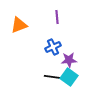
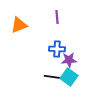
blue cross: moved 4 px right, 2 px down; rotated 28 degrees clockwise
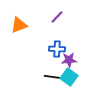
purple line: rotated 48 degrees clockwise
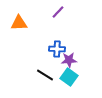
purple line: moved 1 px right, 5 px up
orange triangle: moved 2 px up; rotated 18 degrees clockwise
black line: moved 8 px left, 2 px up; rotated 24 degrees clockwise
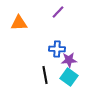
black line: rotated 48 degrees clockwise
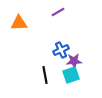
purple line: rotated 16 degrees clockwise
blue cross: moved 4 px right, 1 px down; rotated 28 degrees counterclockwise
purple star: moved 5 px right, 1 px down
cyan square: moved 2 px right, 2 px up; rotated 36 degrees clockwise
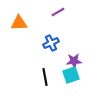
blue cross: moved 10 px left, 7 px up
black line: moved 2 px down
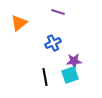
purple line: rotated 48 degrees clockwise
orange triangle: rotated 36 degrees counterclockwise
blue cross: moved 2 px right
cyan square: moved 1 px left
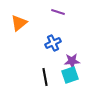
purple star: moved 2 px left
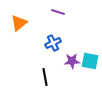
cyan square: moved 20 px right, 14 px up; rotated 30 degrees clockwise
